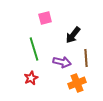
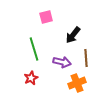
pink square: moved 1 px right, 1 px up
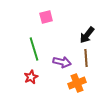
black arrow: moved 14 px right
red star: moved 1 px up
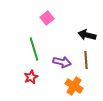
pink square: moved 1 px right, 1 px down; rotated 24 degrees counterclockwise
black arrow: rotated 66 degrees clockwise
brown line: moved 2 px down
orange cross: moved 3 px left, 3 px down; rotated 36 degrees counterclockwise
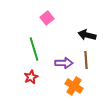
purple arrow: moved 2 px right, 1 px down; rotated 12 degrees counterclockwise
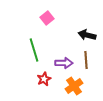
green line: moved 1 px down
red star: moved 13 px right, 2 px down
orange cross: rotated 24 degrees clockwise
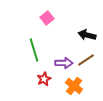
brown line: rotated 60 degrees clockwise
orange cross: rotated 18 degrees counterclockwise
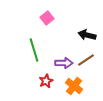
red star: moved 2 px right, 2 px down
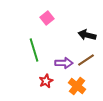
orange cross: moved 3 px right
